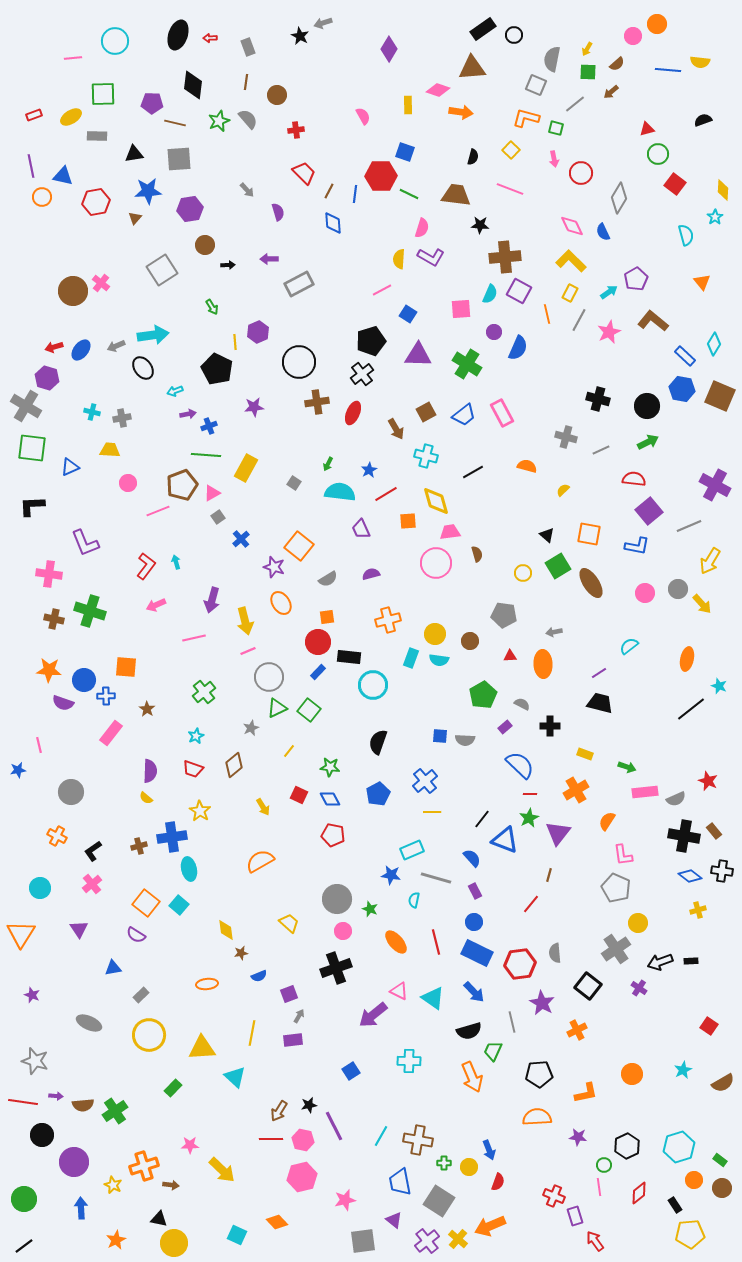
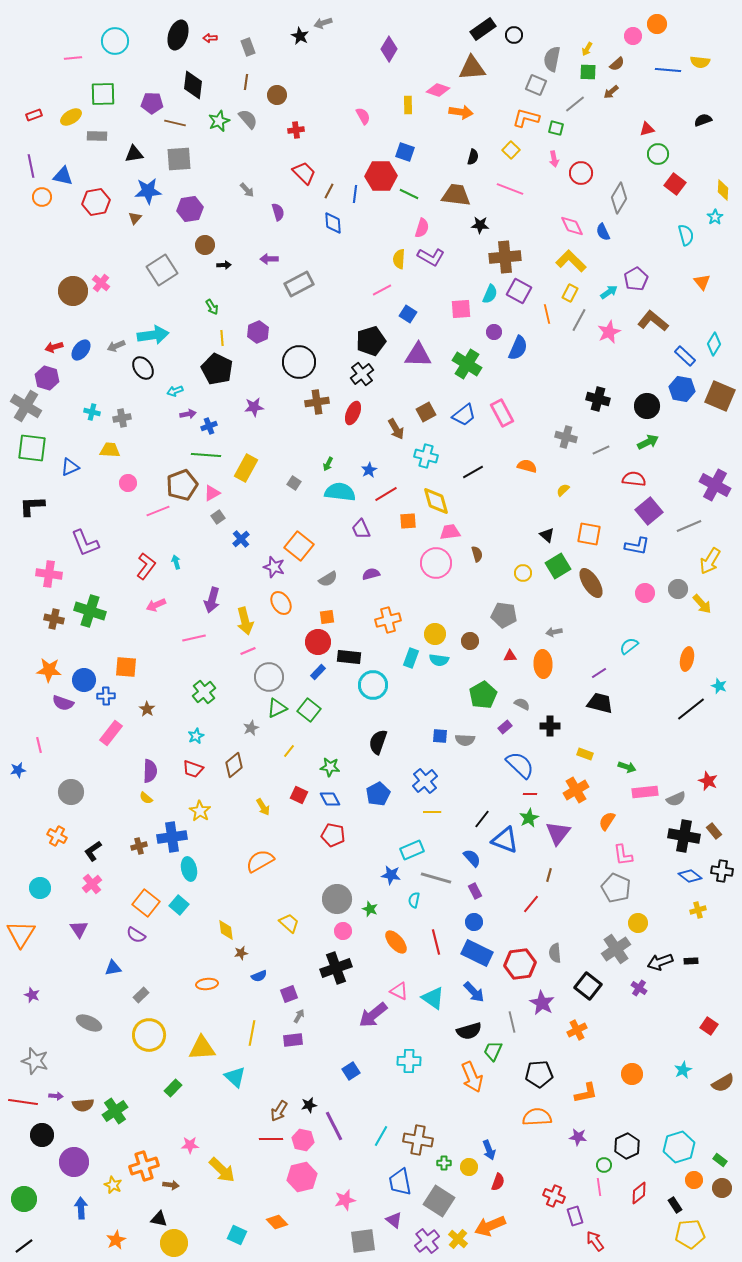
black arrow at (228, 265): moved 4 px left
yellow line at (235, 342): moved 13 px left, 4 px up
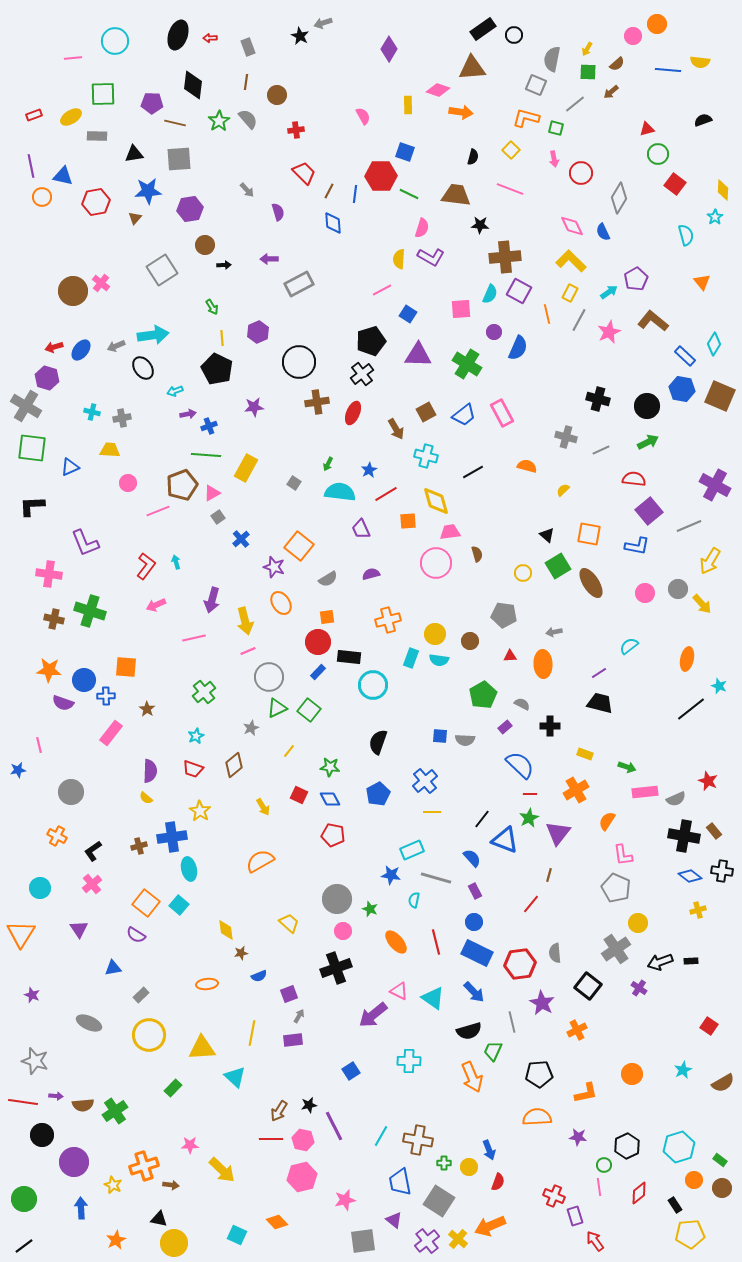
green star at (219, 121): rotated 10 degrees counterclockwise
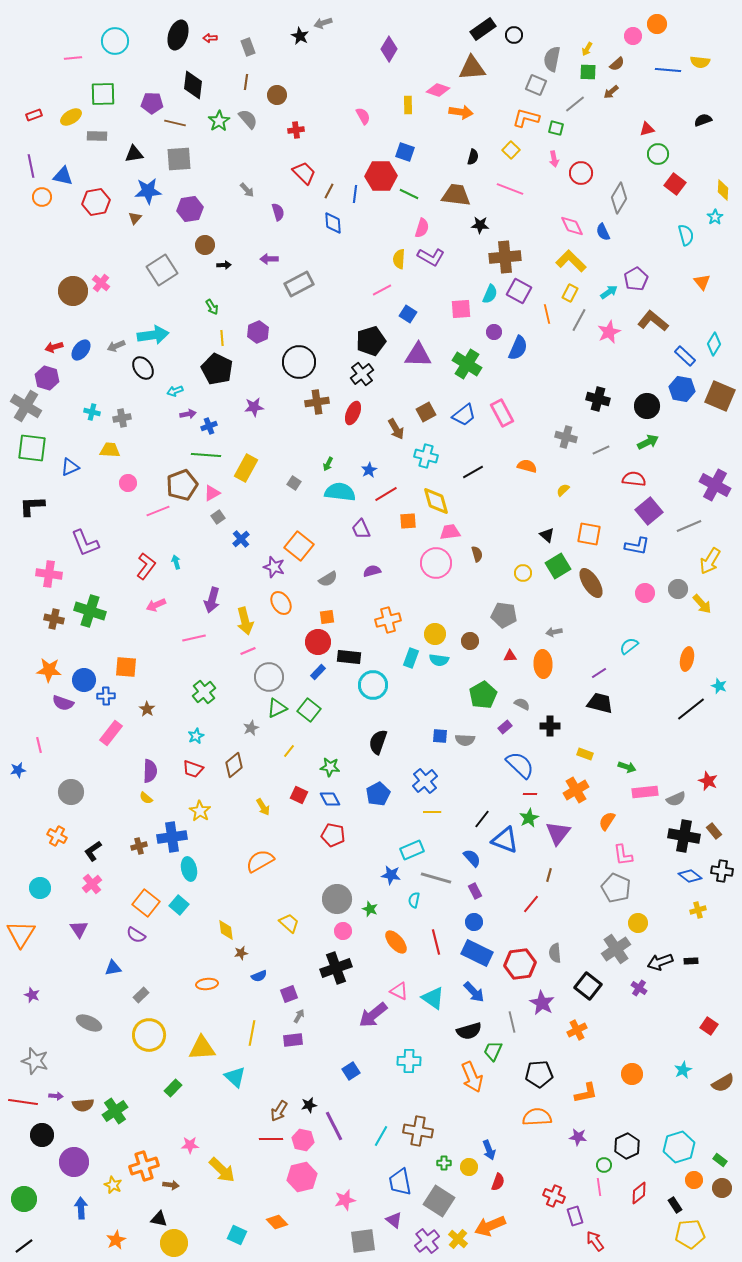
purple semicircle at (371, 574): moved 1 px right, 3 px up
brown cross at (418, 1140): moved 9 px up
